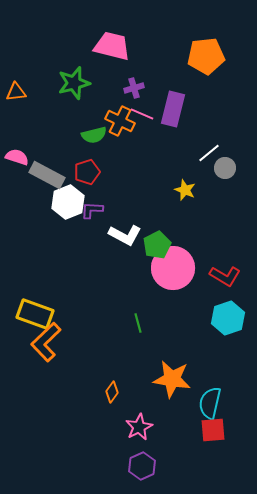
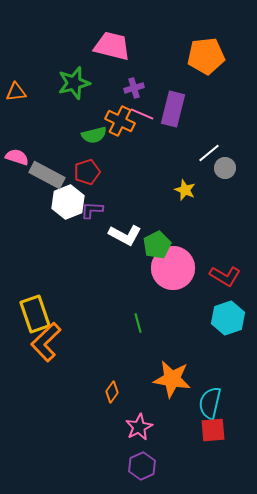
yellow rectangle: rotated 51 degrees clockwise
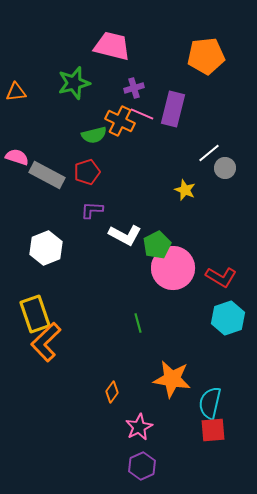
white hexagon: moved 22 px left, 46 px down
red L-shape: moved 4 px left, 1 px down
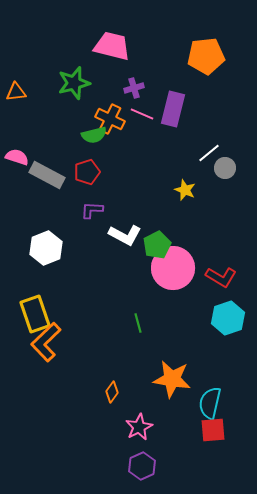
orange cross: moved 10 px left, 2 px up
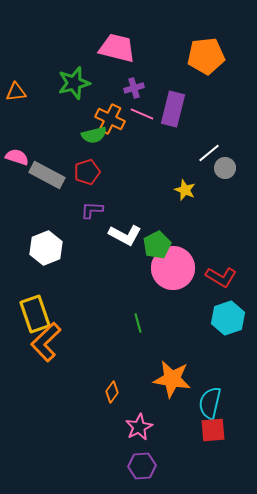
pink trapezoid: moved 5 px right, 2 px down
purple hexagon: rotated 20 degrees clockwise
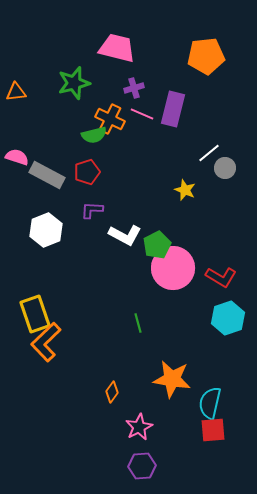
white hexagon: moved 18 px up
